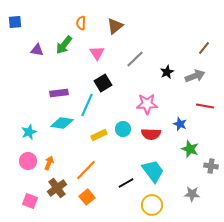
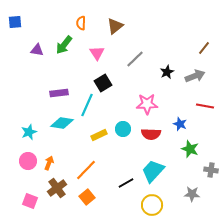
gray cross: moved 4 px down
cyan trapezoid: rotated 100 degrees counterclockwise
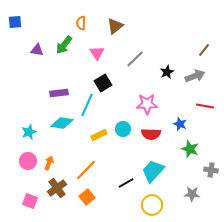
brown line: moved 2 px down
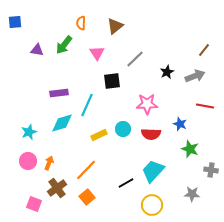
black square: moved 9 px right, 2 px up; rotated 24 degrees clockwise
cyan diamond: rotated 25 degrees counterclockwise
pink square: moved 4 px right, 3 px down
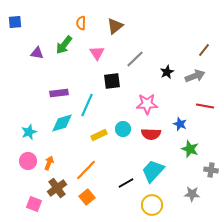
purple triangle: moved 3 px down
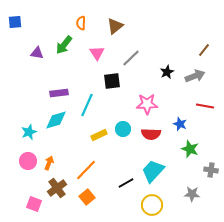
gray line: moved 4 px left, 1 px up
cyan diamond: moved 6 px left, 3 px up
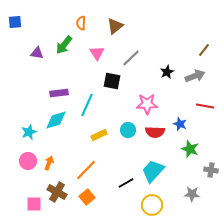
black square: rotated 18 degrees clockwise
cyan circle: moved 5 px right, 1 px down
red semicircle: moved 4 px right, 2 px up
brown cross: moved 4 px down; rotated 24 degrees counterclockwise
pink square: rotated 21 degrees counterclockwise
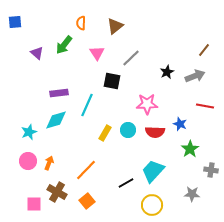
purple triangle: rotated 32 degrees clockwise
yellow rectangle: moved 6 px right, 2 px up; rotated 35 degrees counterclockwise
green star: rotated 18 degrees clockwise
orange square: moved 4 px down
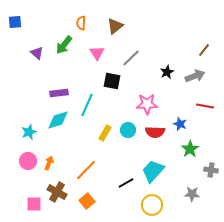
cyan diamond: moved 2 px right
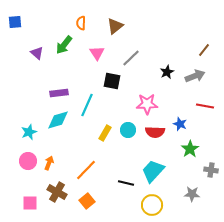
black line: rotated 42 degrees clockwise
pink square: moved 4 px left, 1 px up
